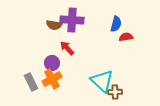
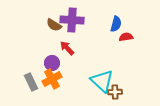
brown semicircle: rotated 21 degrees clockwise
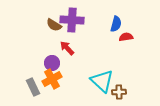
gray rectangle: moved 2 px right, 5 px down
brown cross: moved 4 px right
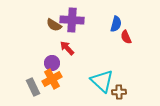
red semicircle: rotated 104 degrees counterclockwise
